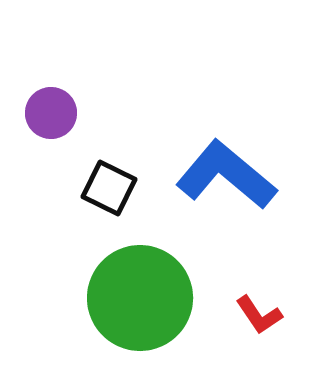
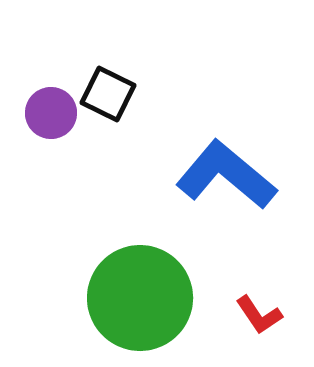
black square: moved 1 px left, 94 px up
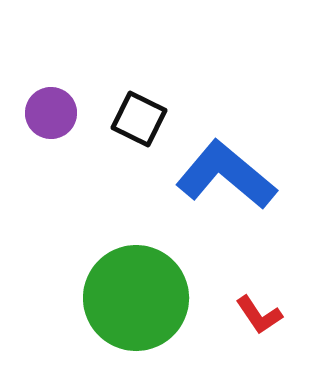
black square: moved 31 px right, 25 px down
green circle: moved 4 px left
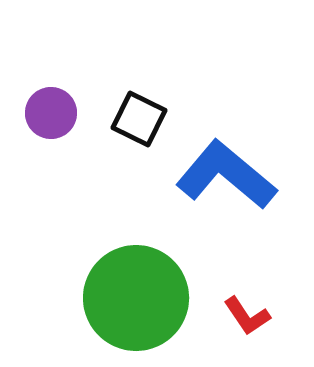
red L-shape: moved 12 px left, 1 px down
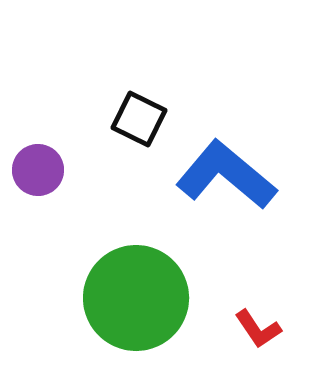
purple circle: moved 13 px left, 57 px down
red L-shape: moved 11 px right, 13 px down
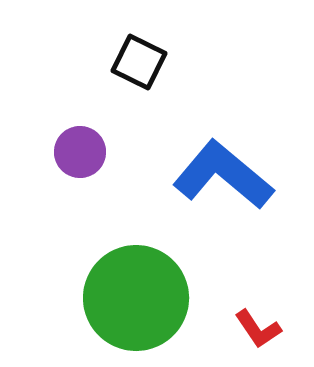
black square: moved 57 px up
purple circle: moved 42 px right, 18 px up
blue L-shape: moved 3 px left
